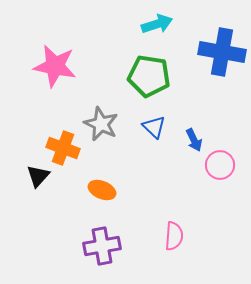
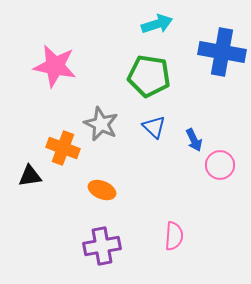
black triangle: moved 8 px left; rotated 40 degrees clockwise
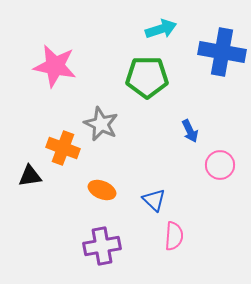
cyan arrow: moved 4 px right, 5 px down
green pentagon: moved 2 px left, 1 px down; rotated 9 degrees counterclockwise
blue triangle: moved 73 px down
blue arrow: moved 4 px left, 9 px up
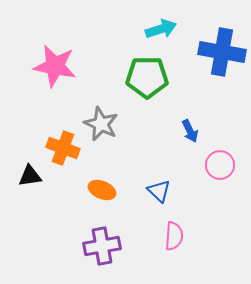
blue triangle: moved 5 px right, 9 px up
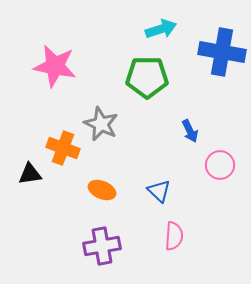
black triangle: moved 2 px up
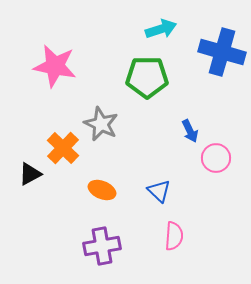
blue cross: rotated 6 degrees clockwise
orange cross: rotated 24 degrees clockwise
pink circle: moved 4 px left, 7 px up
black triangle: rotated 20 degrees counterclockwise
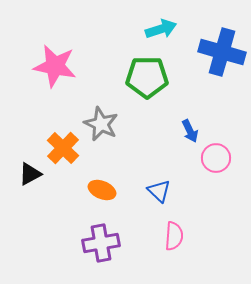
purple cross: moved 1 px left, 3 px up
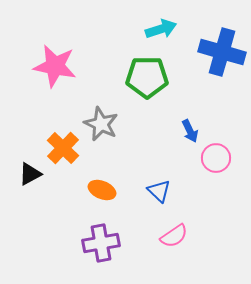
pink semicircle: rotated 52 degrees clockwise
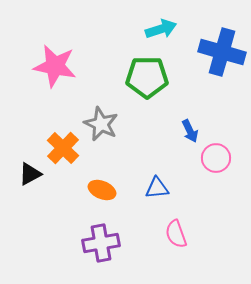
blue triangle: moved 2 px left, 3 px up; rotated 50 degrees counterclockwise
pink semicircle: moved 2 px right, 2 px up; rotated 104 degrees clockwise
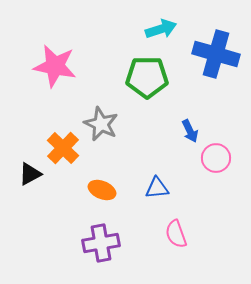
blue cross: moved 6 px left, 2 px down
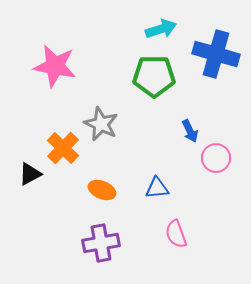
green pentagon: moved 7 px right, 1 px up
